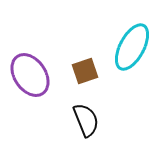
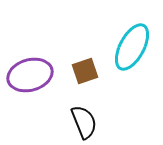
purple ellipse: rotated 72 degrees counterclockwise
black semicircle: moved 2 px left, 2 px down
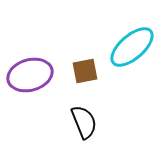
cyan ellipse: rotated 21 degrees clockwise
brown square: rotated 8 degrees clockwise
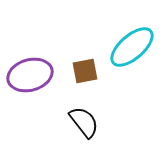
black semicircle: rotated 16 degrees counterclockwise
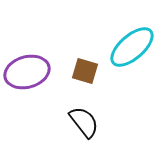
brown square: rotated 28 degrees clockwise
purple ellipse: moved 3 px left, 3 px up
